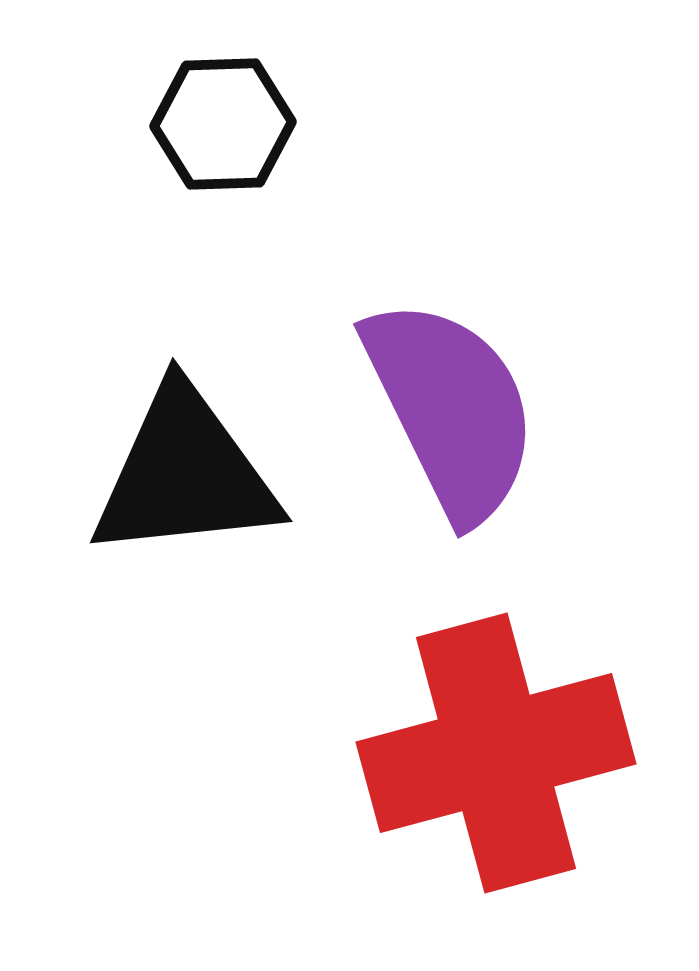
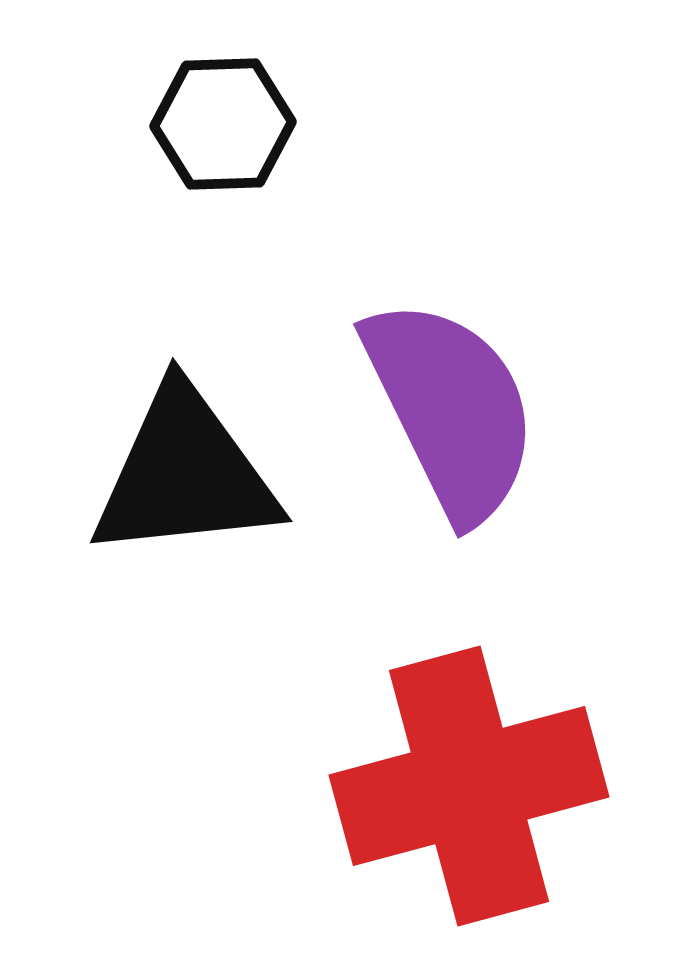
red cross: moved 27 px left, 33 px down
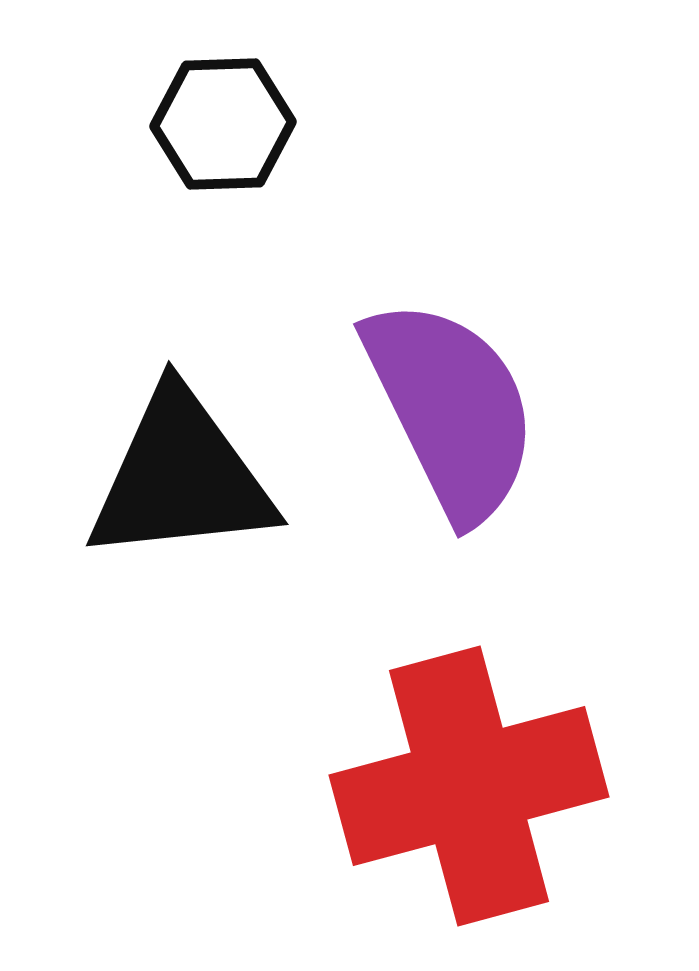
black triangle: moved 4 px left, 3 px down
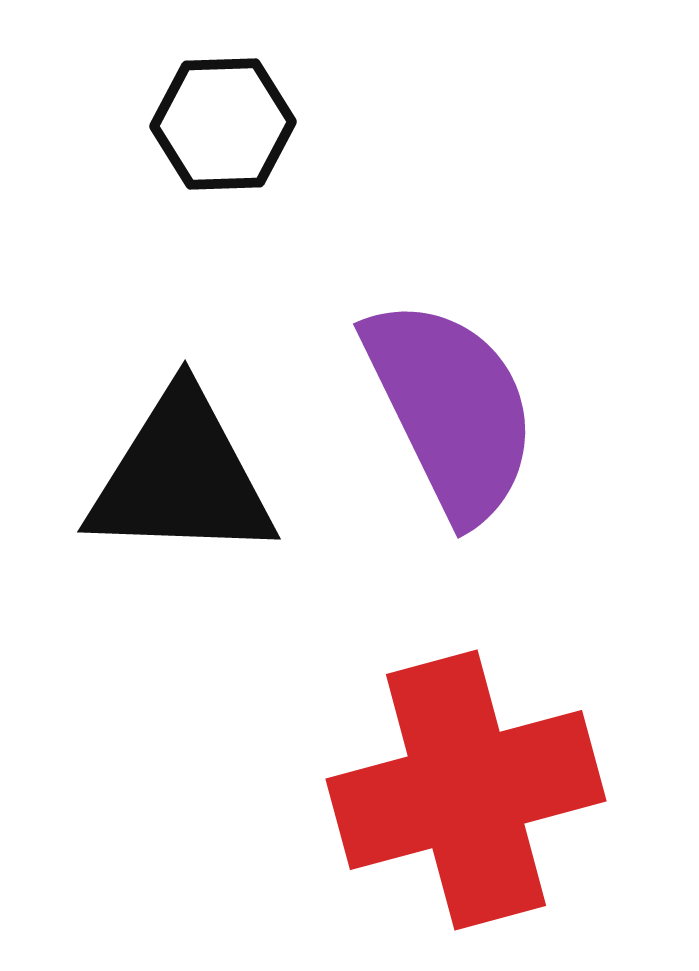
black triangle: rotated 8 degrees clockwise
red cross: moved 3 px left, 4 px down
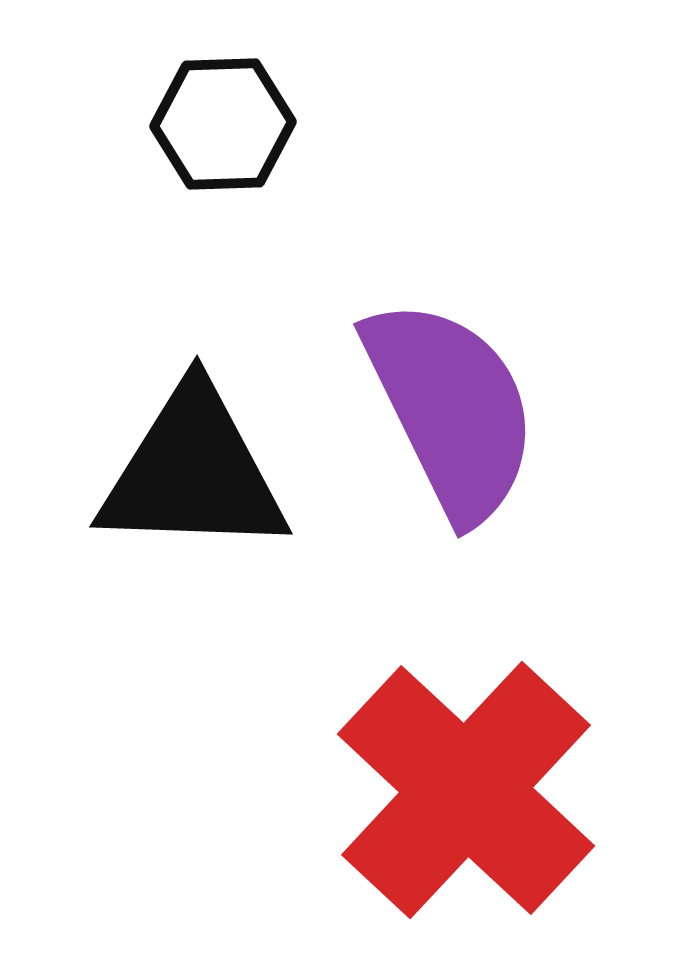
black triangle: moved 12 px right, 5 px up
red cross: rotated 32 degrees counterclockwise
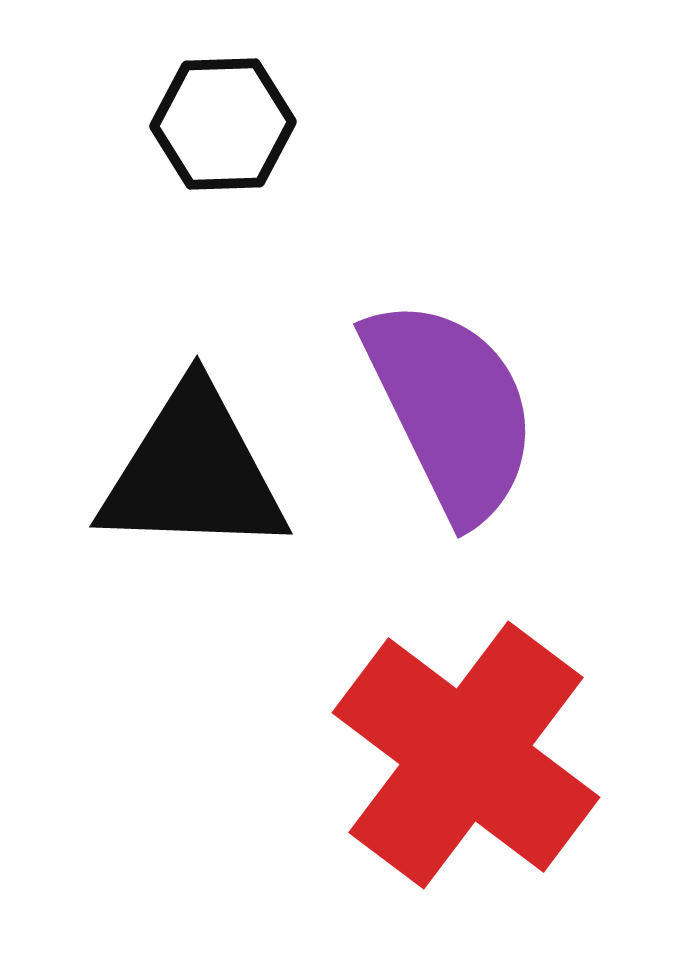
red cross: moved 35 px up; rotated 6 degrees counterclockwise
